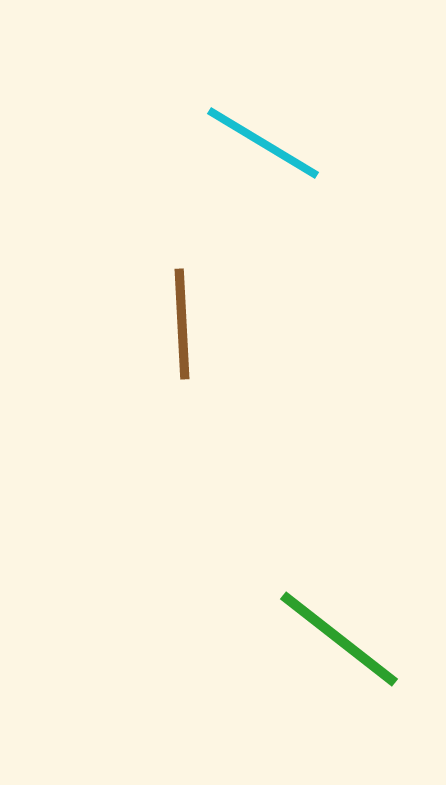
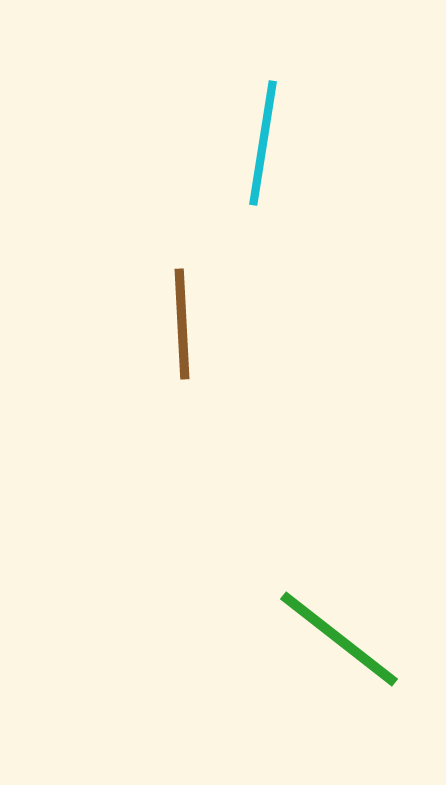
cyan line: rotated 68 degrees clockwise
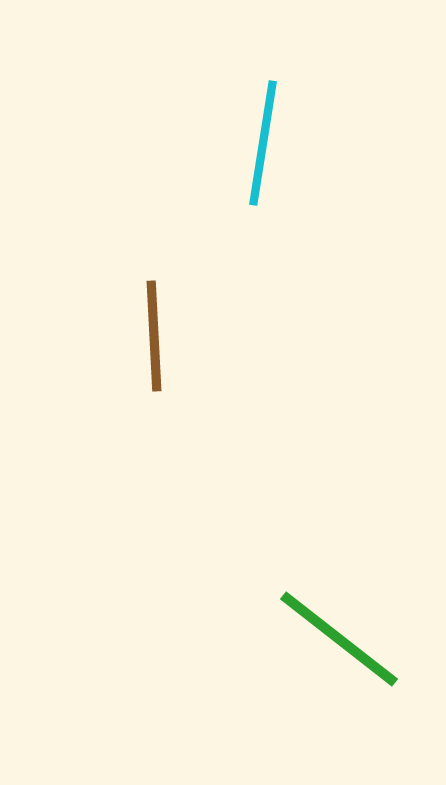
brown line: moved 28 px left, 12 px down
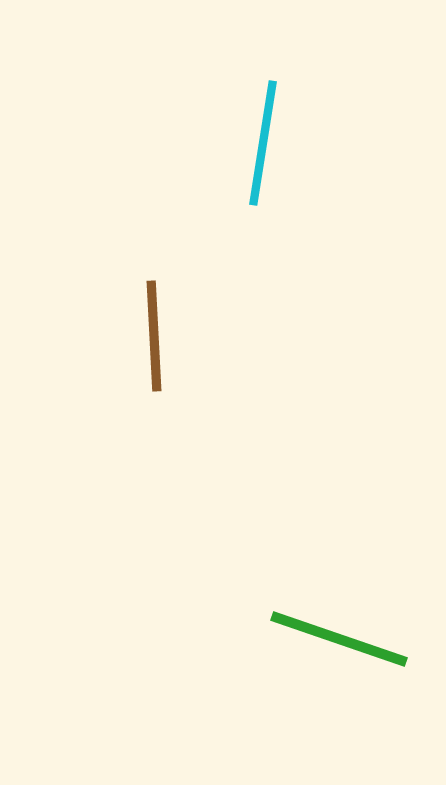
green line: rotated 19 degrees counterclockwise
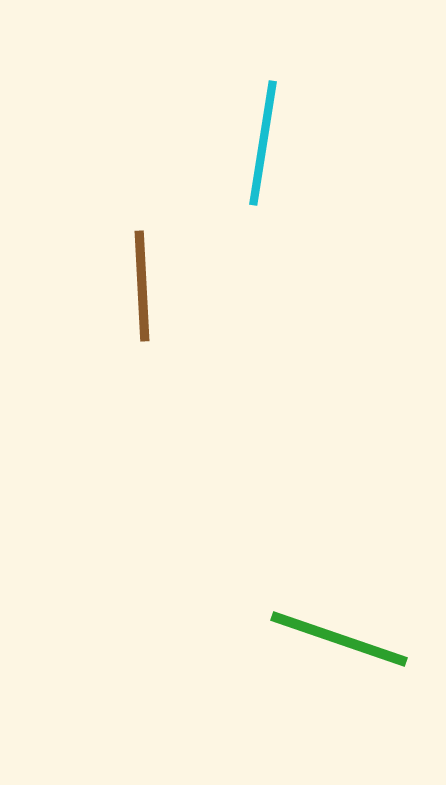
brown line: moved 12 px left, 50 px up
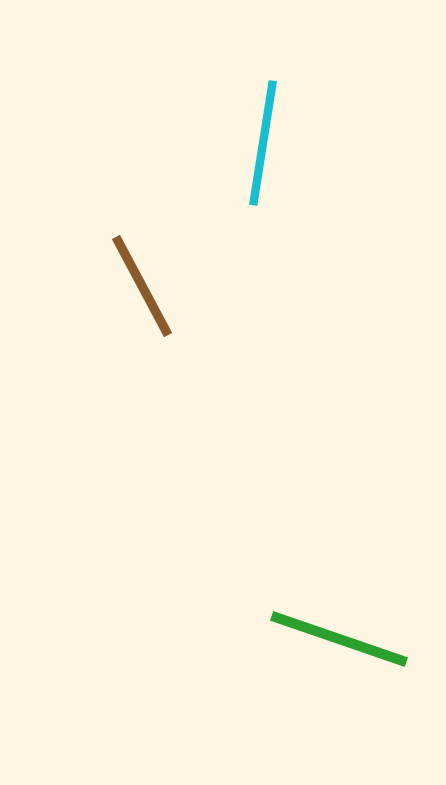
brown line: rotated 25 degrees counterclockwise
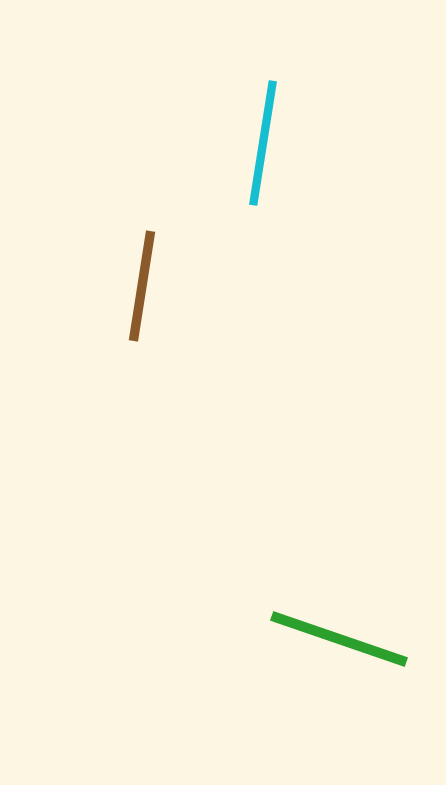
brown line: rotated 37 degrees clockwise
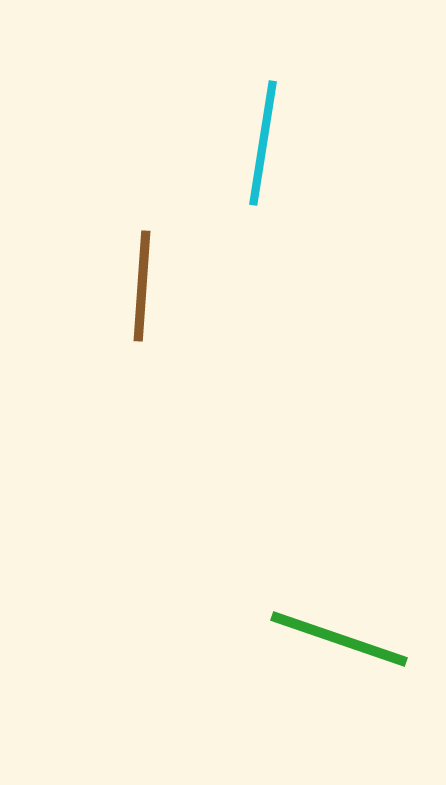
brown line: rotated 5 degrees counterclockwise
